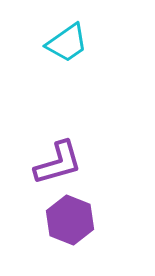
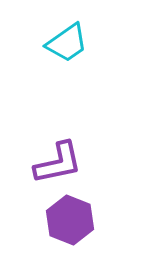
purple L-shape: rotated 4 degrees clockwise
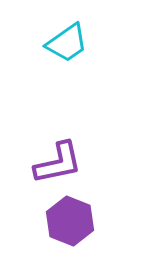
purple hexagon: moved 1 px down
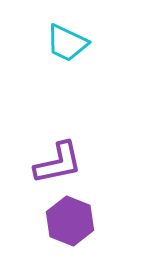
cyan trapezoid: rotated 60 degrees clockwise
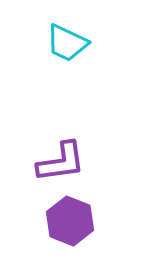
purple L-shape: moved 3 px right, 1 px up; rotated 4 degrees clockwise
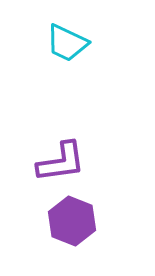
purple hexagon: moved 2 px right
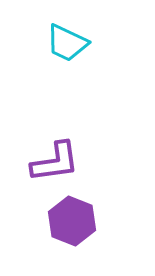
purple L-shape: moved 6 px left
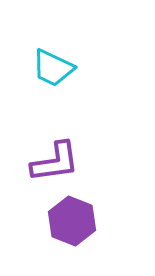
cyan trapezoid: moved 14 px left, 25 px down
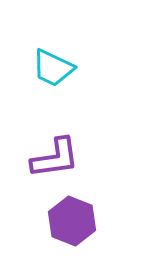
purple L-shape: moved 4 px up
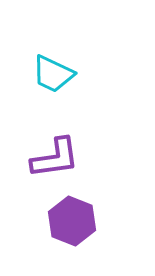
cyan trapezoid: moved 6 px down
